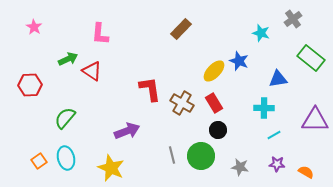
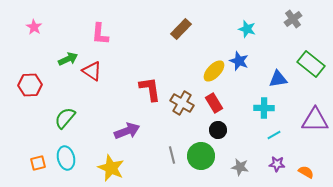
cyan star: moved 14 px left, 4 px up
green rectangle: moved 6 px down
orange square: moved 1 px left, 2 px down; rotated 21 degrees clockwise
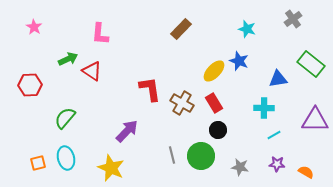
purple arrow: rotated 25 degrees counterclockwise
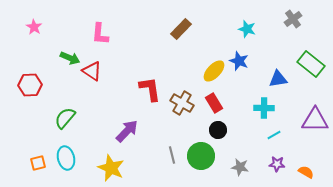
green arrow: moved 2 px right, 1 px up; rotated 48 degrees clockwise
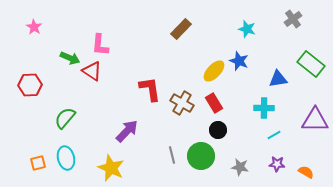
pink L-shape: moved 11 px down
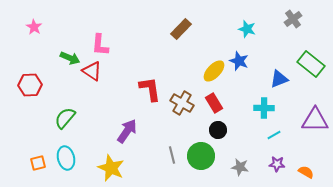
blue triangle: moved 1 px right; rotated 12 degrees counterclockwise
purple arrow: rotated 10 degrees counterclockwise
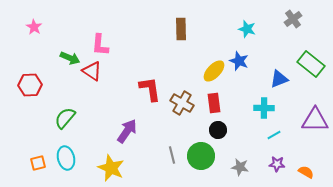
brown rectangle: rotated 45 degrees counterclockwise
red rectangle: rotated 24 degrees clockwise
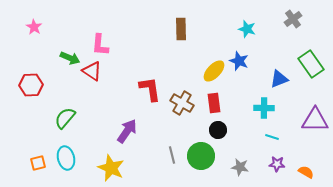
green rectangle: rotated 16 degrees clockwise
red hexagon: moved 1 px right
cyan line: moved 2 px left, 2 px down; rotated 48 degrees clockwise
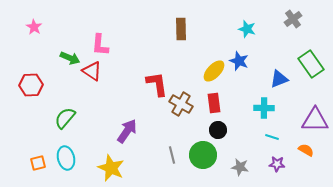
red L-shape: moved 7 px right, 5 px up
brown cross: moved 1 px left, 1 px down
green circle: moved 2 px right, 1 px up
orange semicircle: moved 22 px up
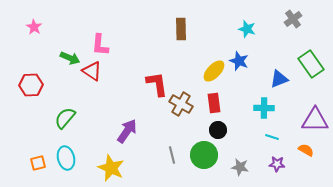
green circle: moved 1 px right
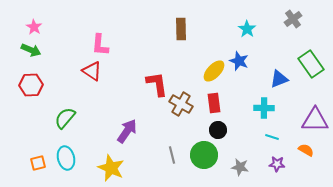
cyan star: rotated 18 degrees clockwise
green arrow: moved 39 px left, 8 px up
